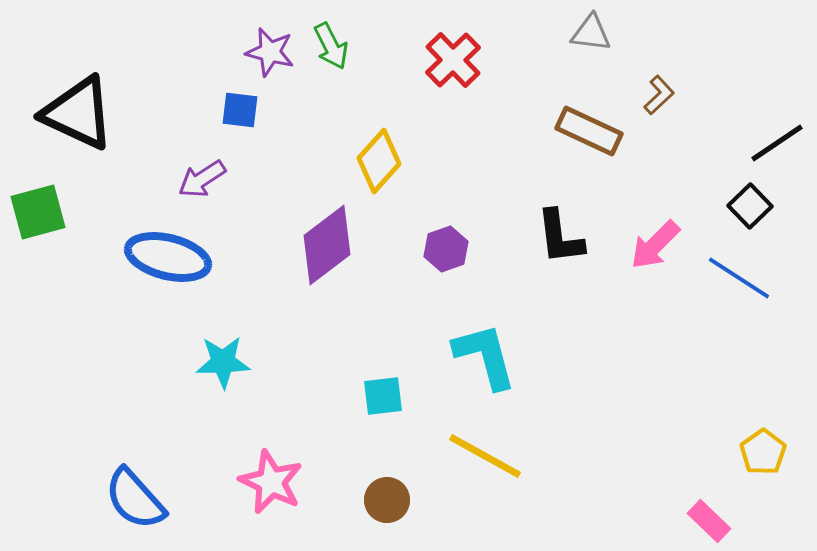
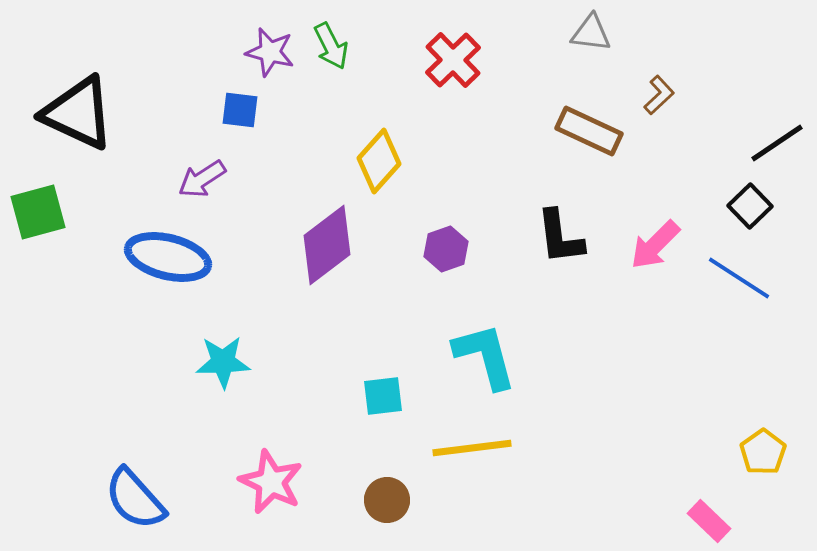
yellow line: moved 13 px left, 8 px up; rotated 36 degrees counterclockwise
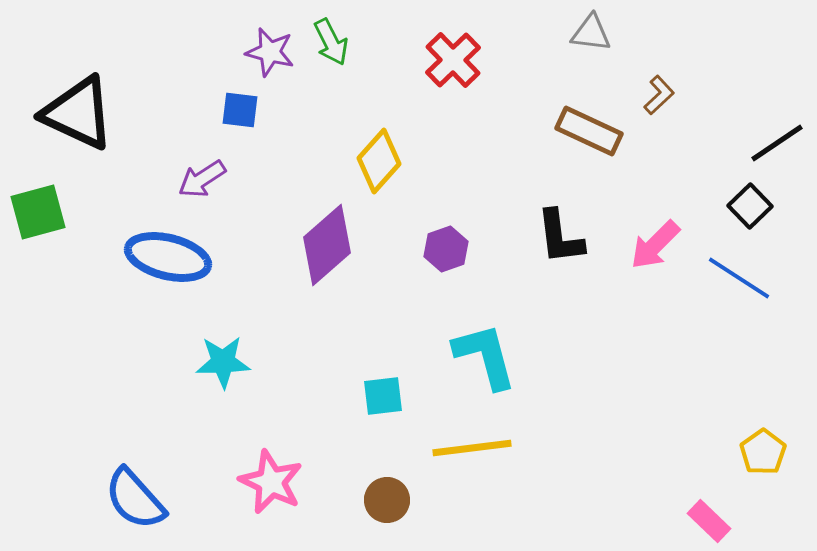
green arrow: moved 4 px up
purple diamond: rotated 4 degrees counterclockwise
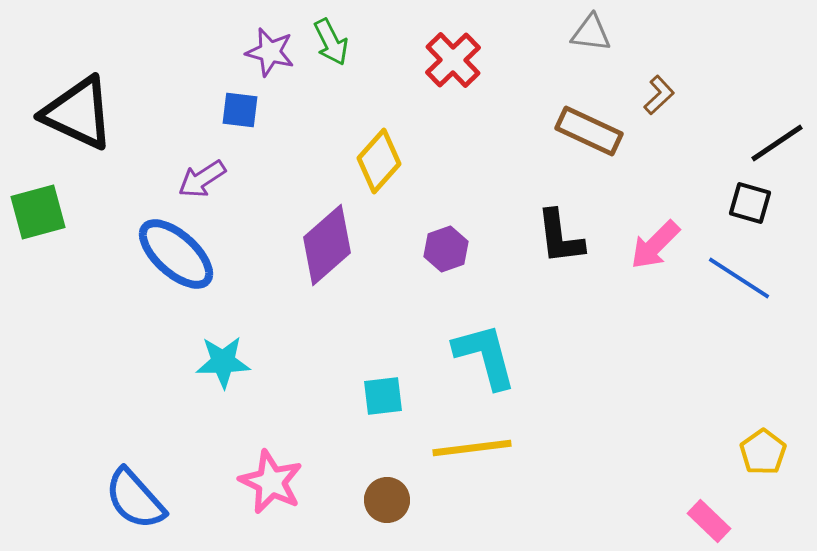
black square: moved 3 px up; rotated 30 degrees counterclockwise
blue ellipse: moved 8 px right, 3 px up; rotated 28 degrees clockwise
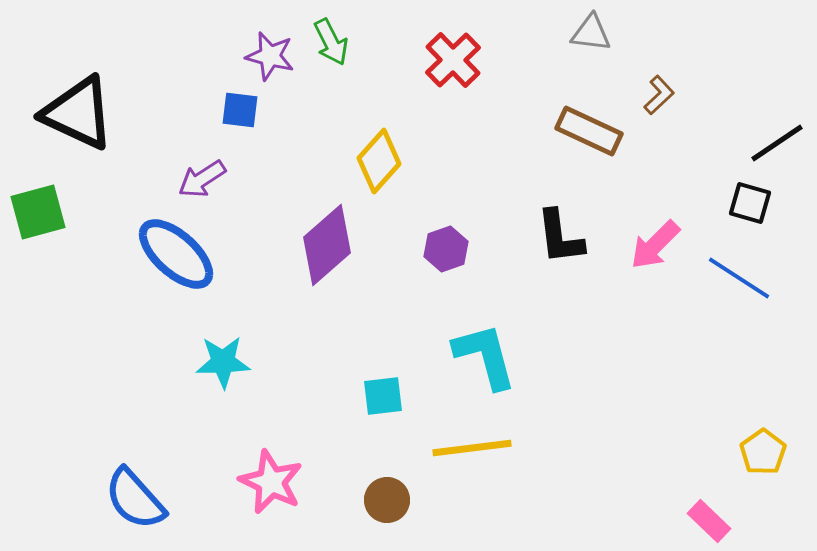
purple star: moved 4 px down
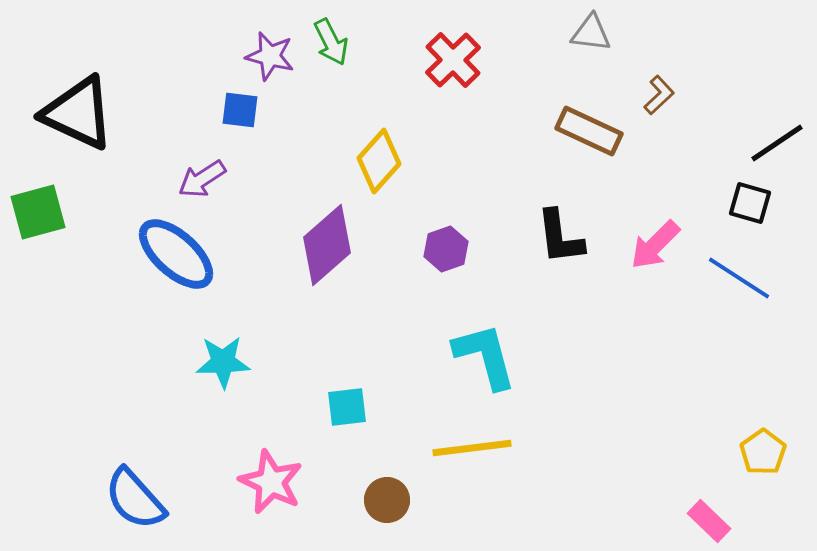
cyan square: moved 36 px left, 11 px down
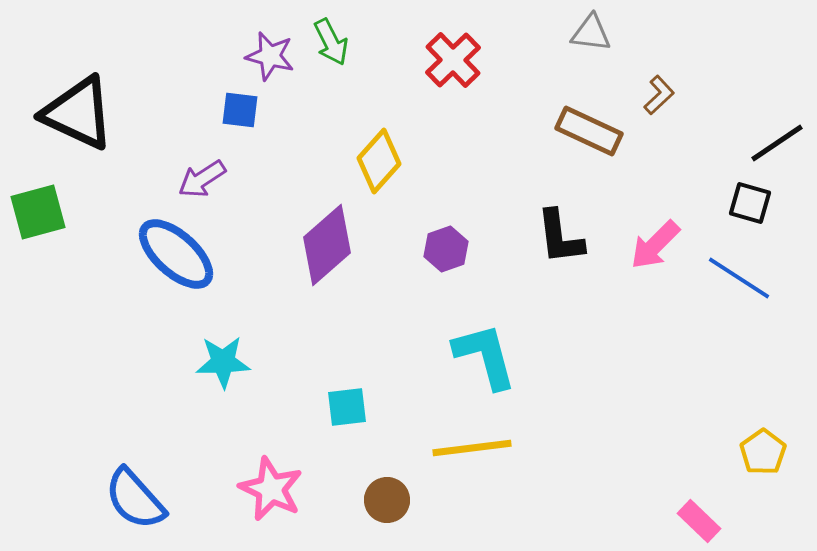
pink star: moved 7 px down
pink rectangle: moved 10 px left
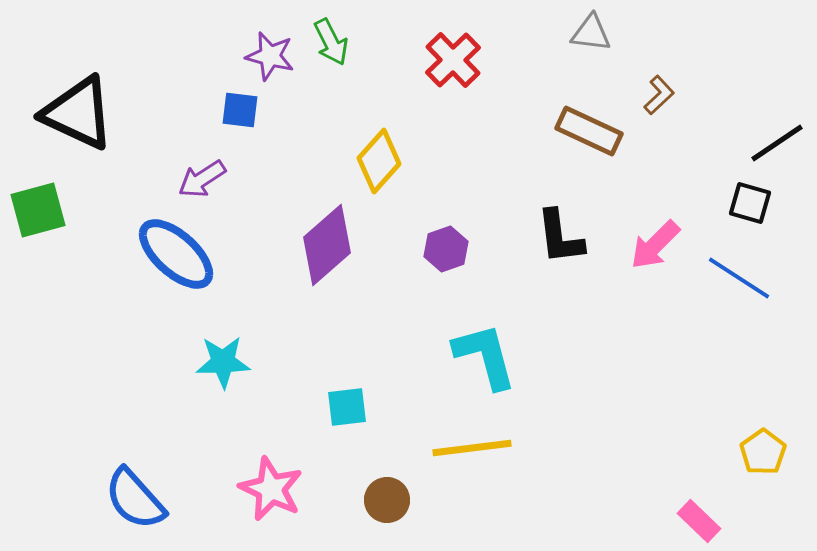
green square: moved 2 px up
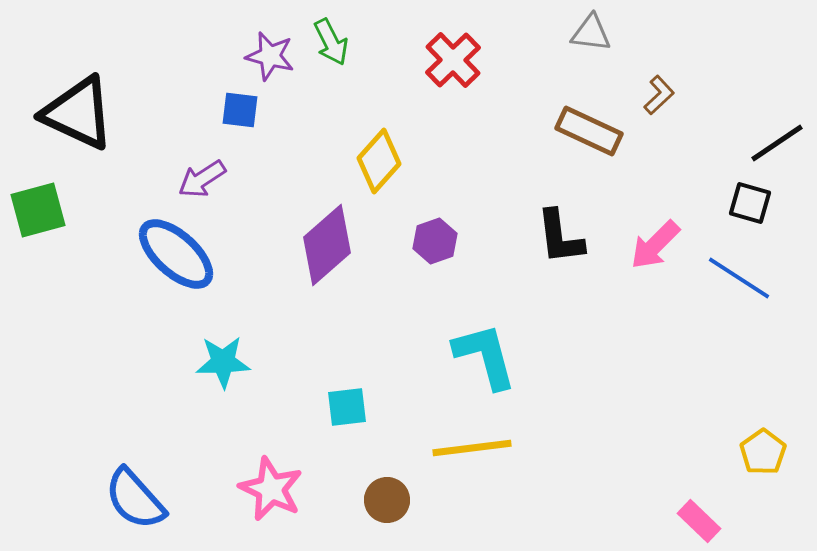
purple hexagon: moved 11 px left, 8 px up
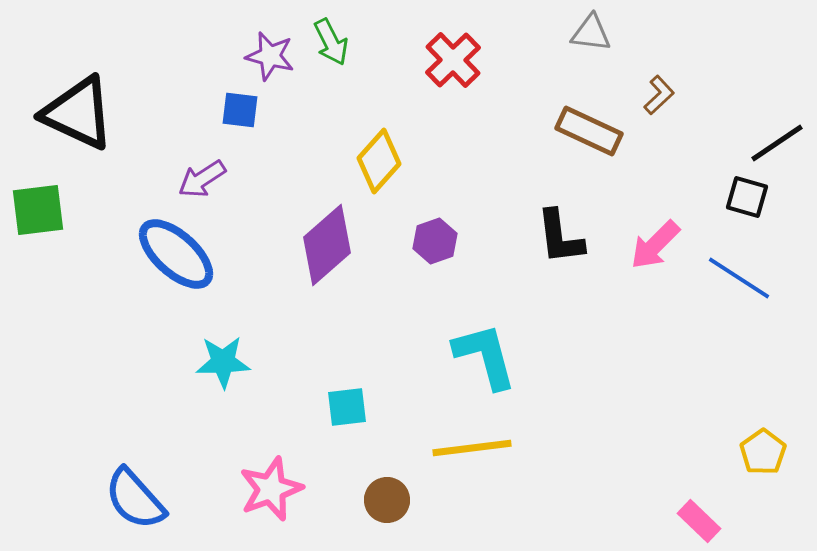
black square: moved 3 px left, 6 px up
green square: rotated 8 degrees clockwise
pink star: rotated 26 degrees clockwise
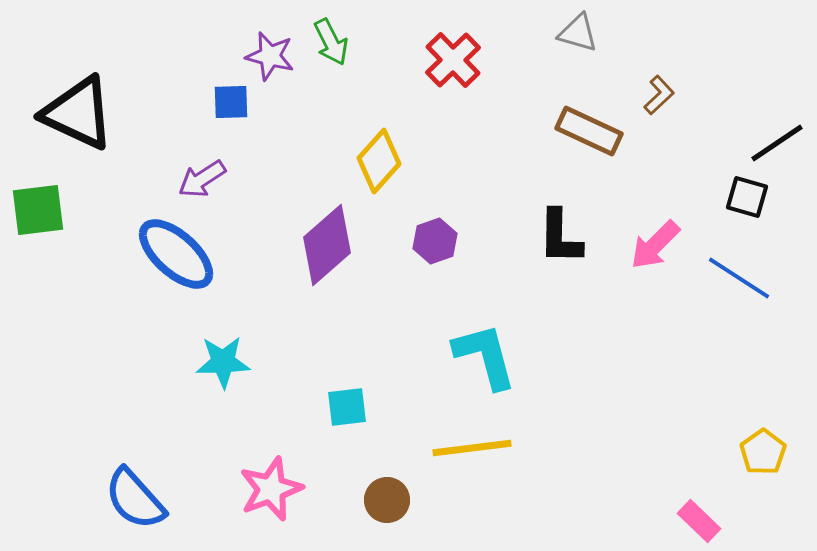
gray triangle: moved 13 px left; rotated 9 degrees clockwise
blue square: moved 9 px left, 8 px up; rotated 9 degrees counterclockwise
black L-shape: rotated 8 degrees clockwise
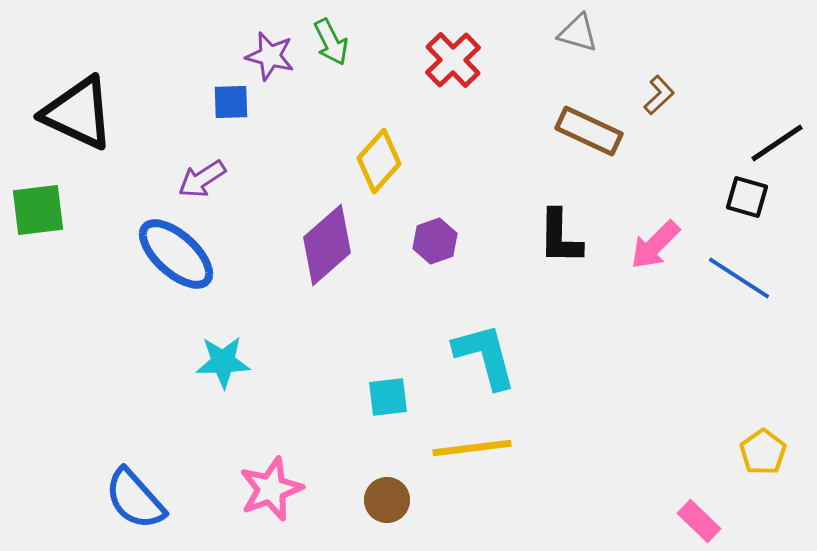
cyan square: moved 41 px right, 10 px up
